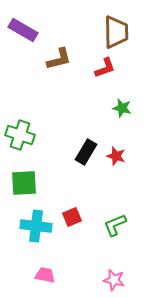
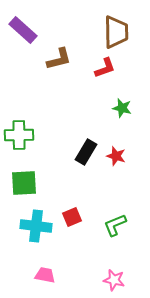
purple rectangle: rotated 12 degrees clockwise
green cross: moved 1 px left; rotated 20 degrees counterclockwise
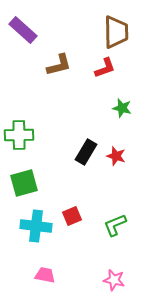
brown L-shape: moved 6 px down
green square: rotated 12 degrees counterclockwise
red square: moved 1 px up
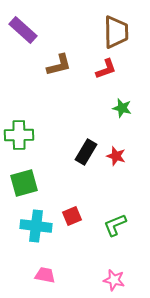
red L-shape: moved 1 px right, 1 px down
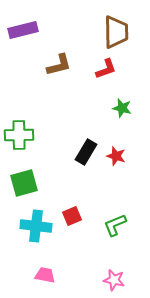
purple rectangle: rotated 56 degrees counterclockwise
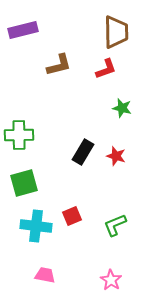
black rectangle: moved 3 px left
pink star: moved 3 px left; rotated 20 degrees clockwise
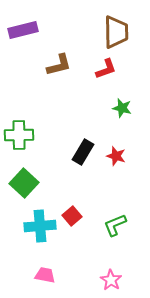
green square: rotated 32 degrees counterclockwise
red square: rotated 18 degrees counterclockwise
cyan cross: moved 4 px right; rotated 12 degrees counterclockwise
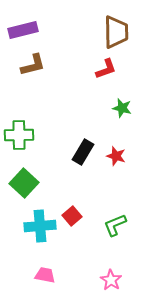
brown L-shape: moved 26 px left
